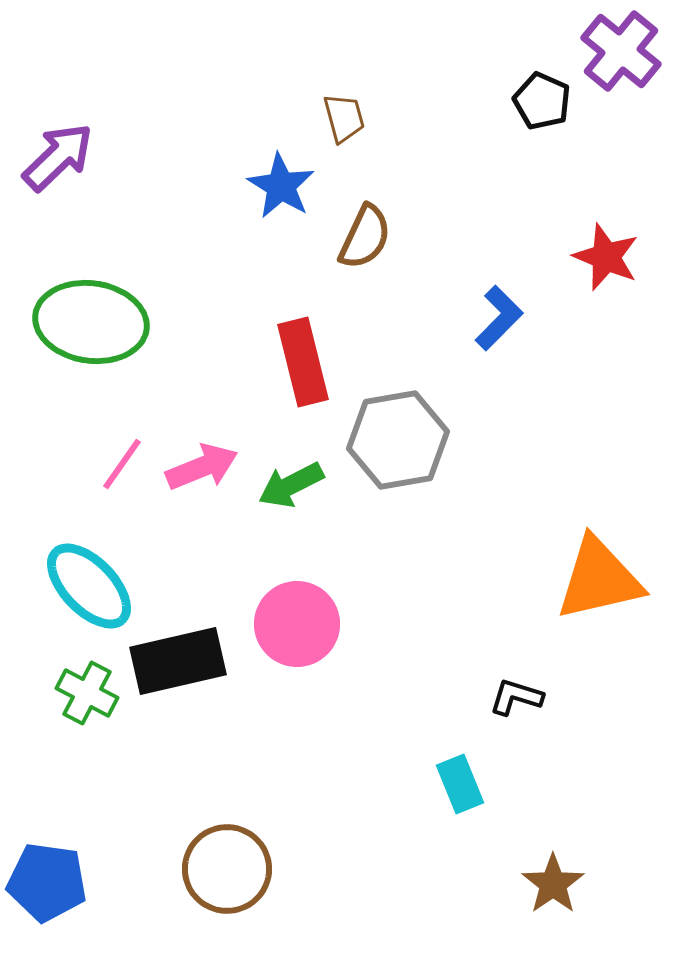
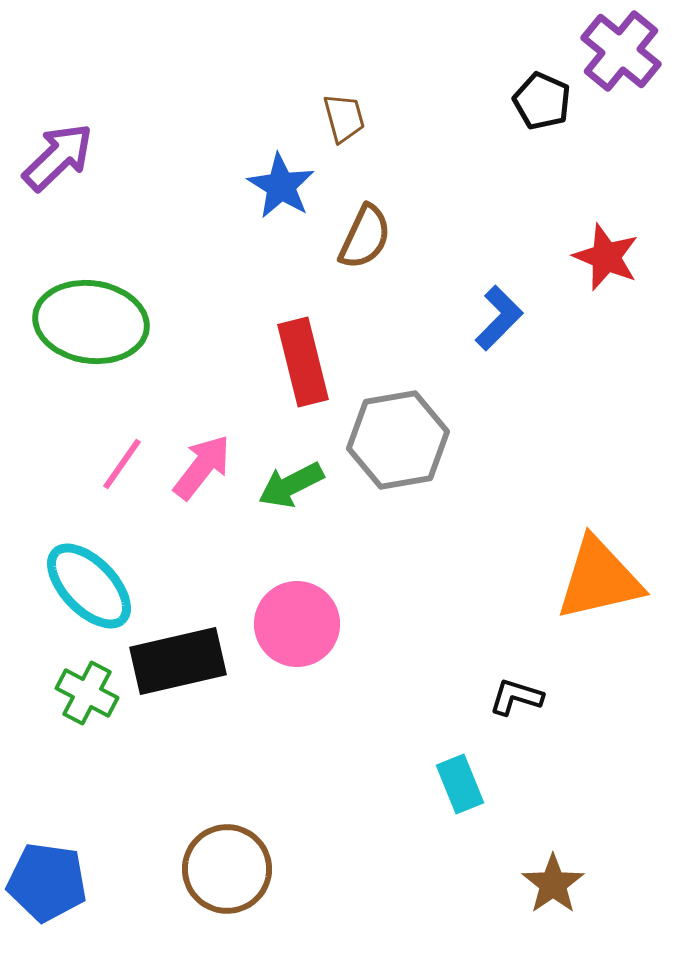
pink arrow: rotated 30 degrees counterclockwise
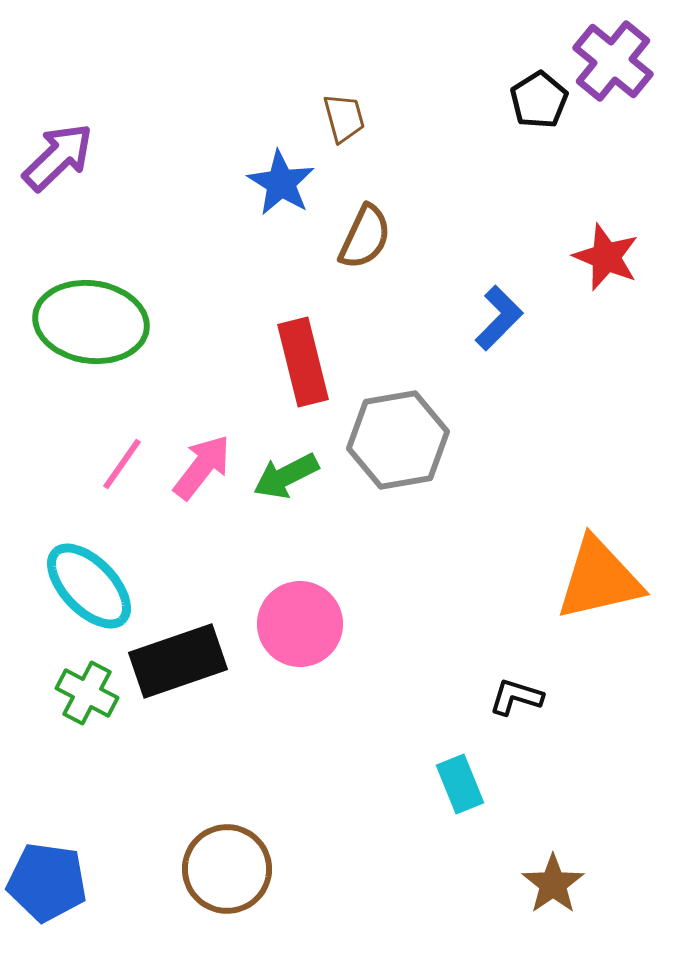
purple cross: moved 8 px left, 10 px down
black pentagon: moved 3 px left, 1 px up; rotated 16 degrees clockwise
blue star: moved 3 px up
green arrow: moved 5 px left, 9 px up
pink circle: moved 3 px right
black rectangle: rotated 6 degrees counterclockwise
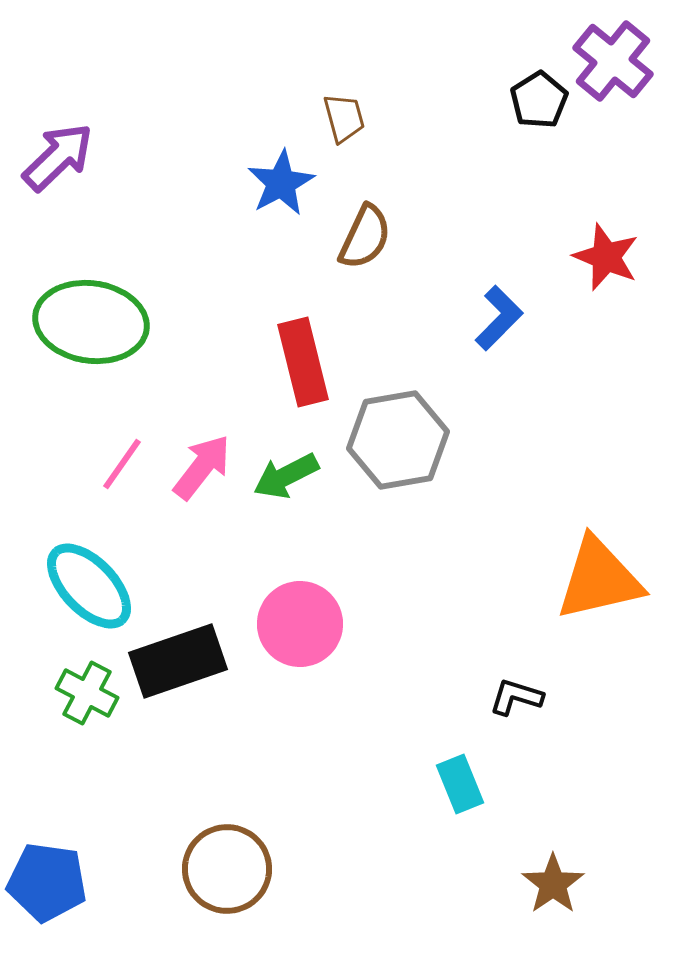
blue star: rotated 12 degrees clockwise
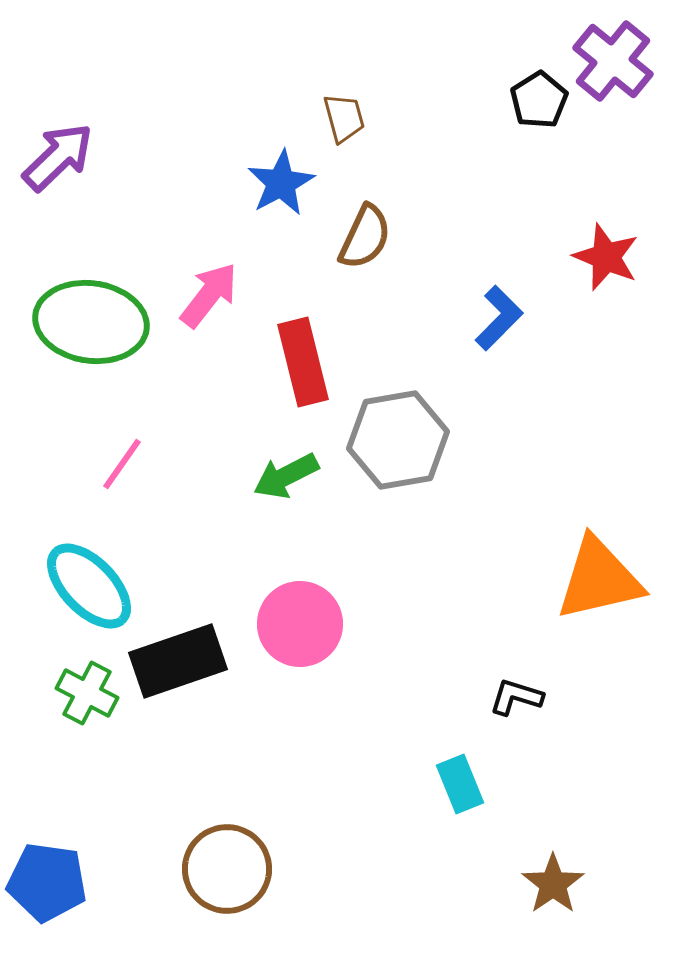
pink arrow: moved 7 px right, 172 px up
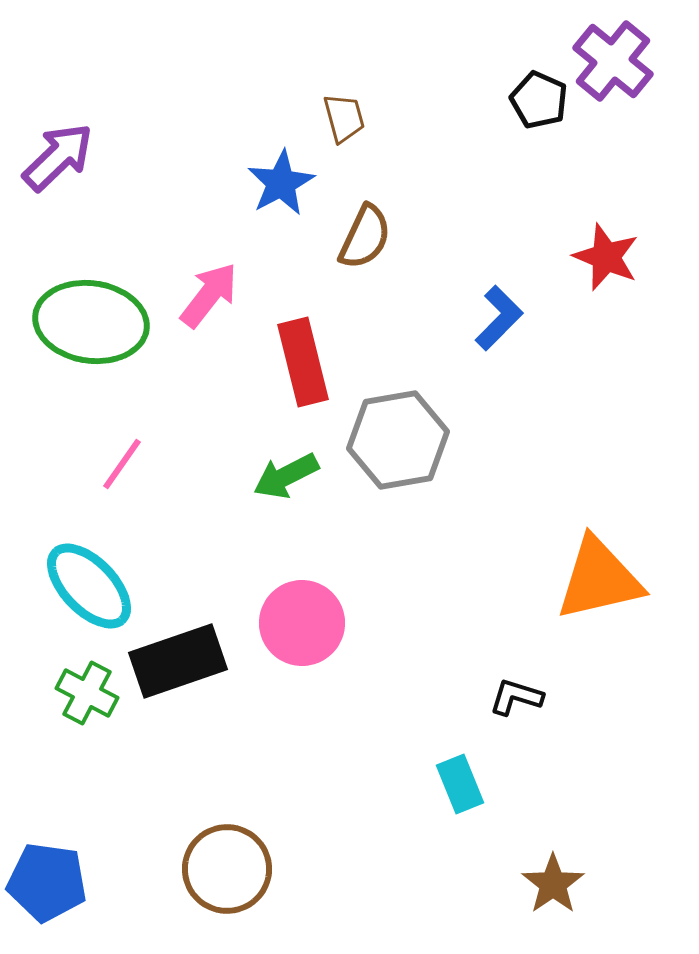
black pentagon: rotated 16 degrees counterclockwise
pink circle: moved 2 px right, 1 px up
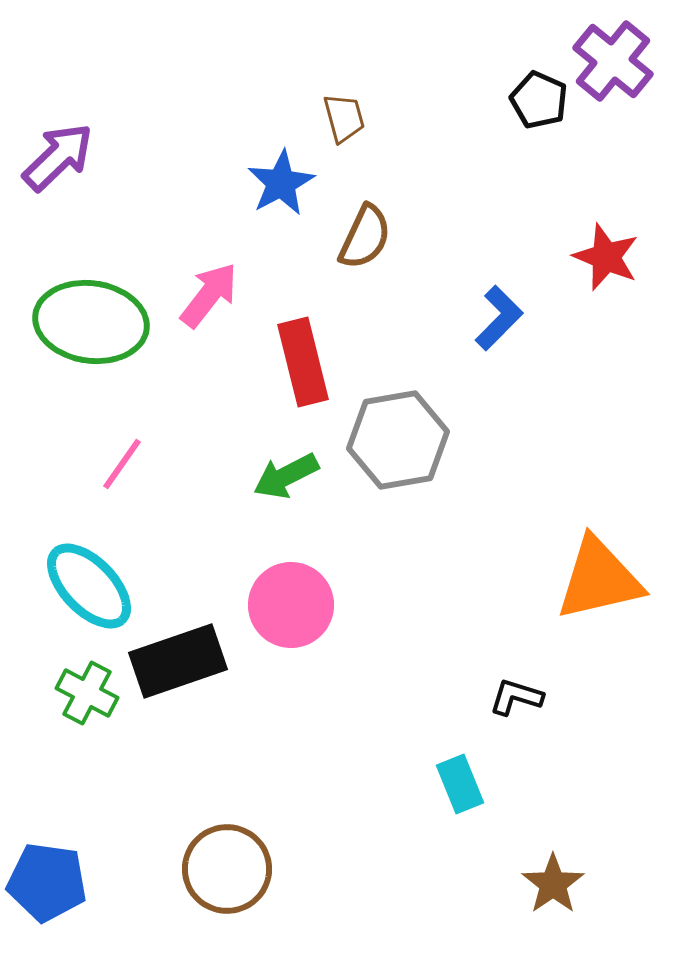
pink circle: moved 11 px left, 18 px up
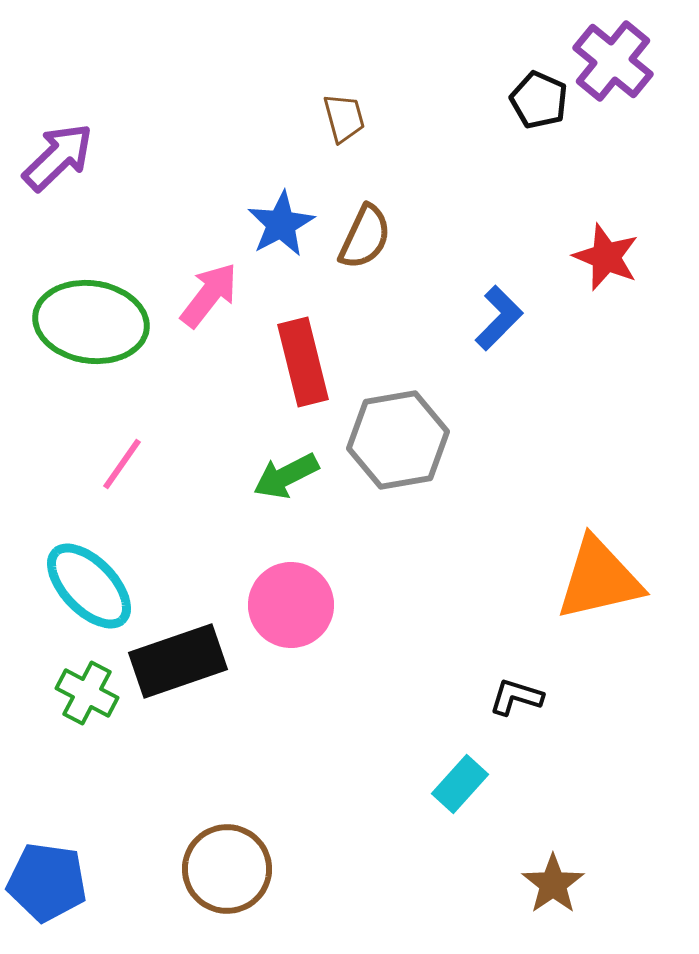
blue star: moved 41 px down
cyan rectangle: rotated 64 degrees clockwise
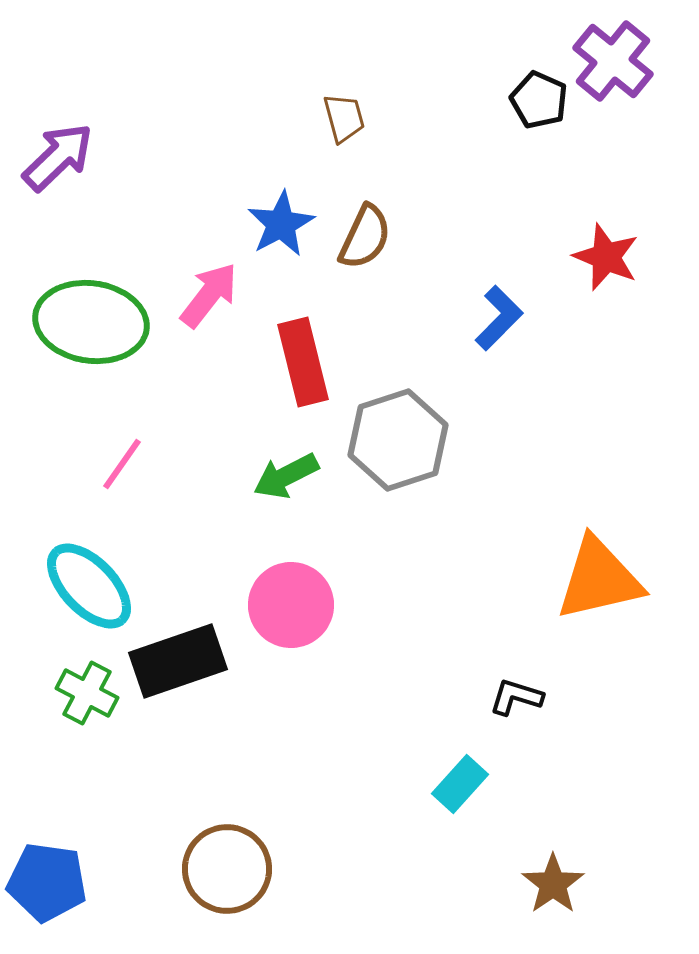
gray hexagon: rotated 8 degrees counterclockwise
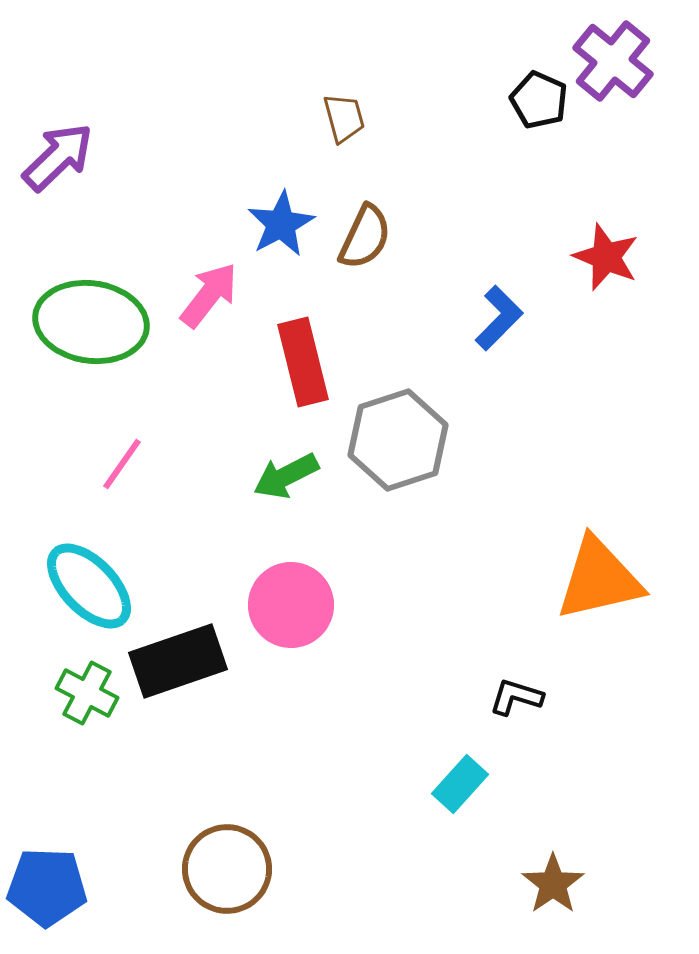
blue pentagon: moved 5 px down; rotated 6 degrees counterclockwise
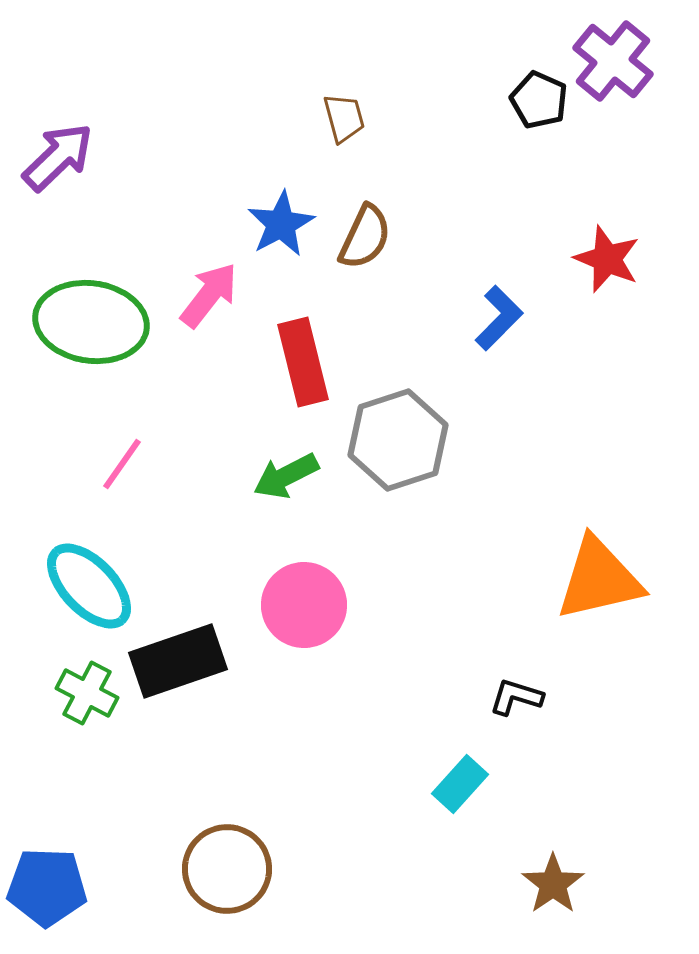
red star: moved 1 px right, 2 px down
pink circle: moved 13 px right
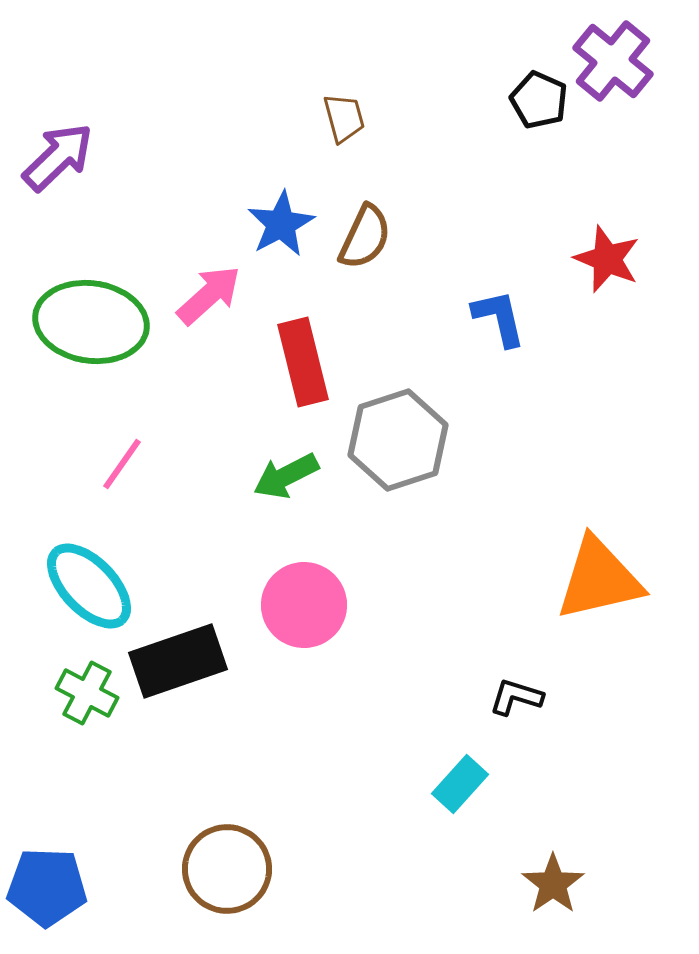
pink arrow: rotated 10 degrees clockwise
blue L-shape: rotated 58 degrees counterclockwise
